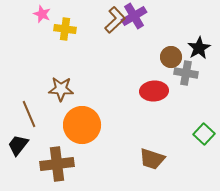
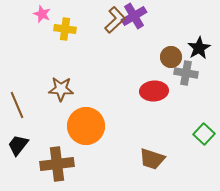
brown line: moved 12 px left, 9 px up
orange circle: moved 4 px right, 1 px down
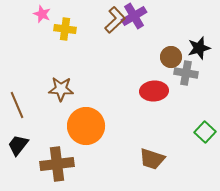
black star: rotated 15 degrees clockwise
green square: moved 1 px right, 2 px up
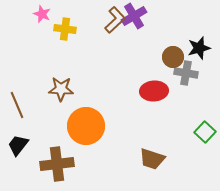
brown circle: moved 2 px right
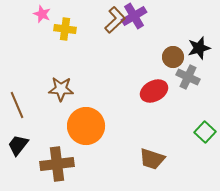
gray cross: moved 2 px right, 4 px down; rotated 15 degrees clockwise
red ellipse: rotated 24 degrees counterclockwise
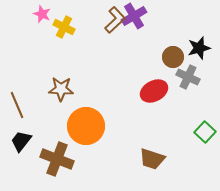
yellow cross: moved 1 px left, 2 px up; rotated 20 degrees clockwise
black trapezoid: moved 3 px right, 4 px up
brown cross: moved 5 px up; rotated 28 degrees clockwise
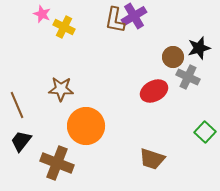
brown L-shape: rotated 144 degrees clockwise
brown cross: moved 4 px down
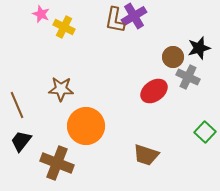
pink star: moved 1 px left
red ellipse: rotated 8 degrees counterclockwise
brown trapezoid: moved 6 px left, 4 px up
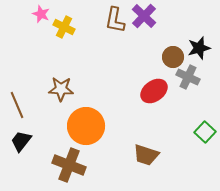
purple cross: moved 10 px right; rotated 15 degrees counterclockwise
brown cross: moved 12 px right, 2 px down
